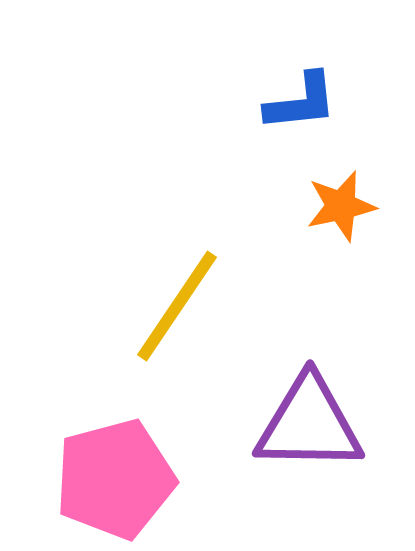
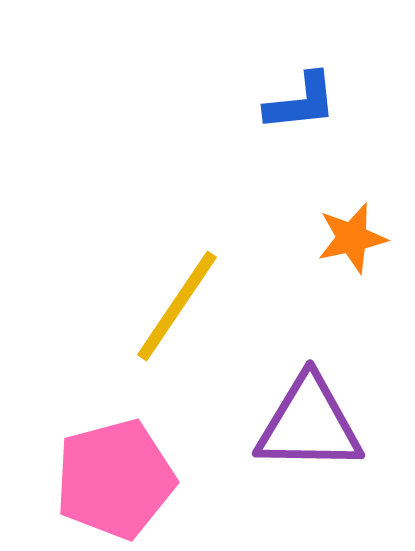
orange star: moved 11 px right, 32 px down
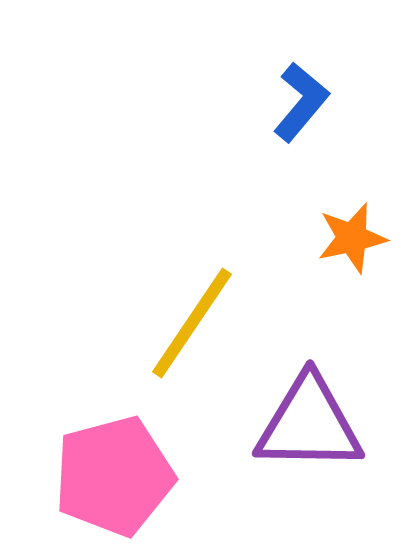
blue L-shape: rotated 44 degrees counterclockwise
yellow line: moved 15 px right, 17 px down
pink pentagon: moved 1 px left, 3 px up
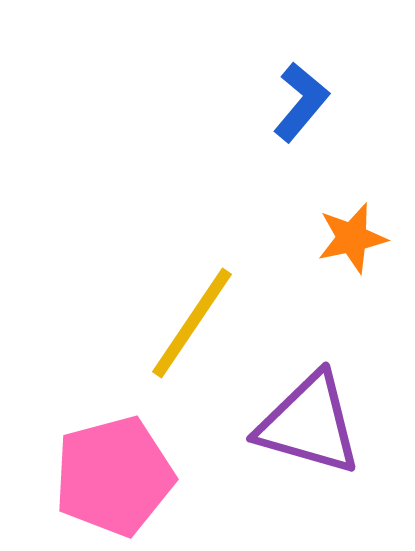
purple triangle: rotated 15 degrees clockwise
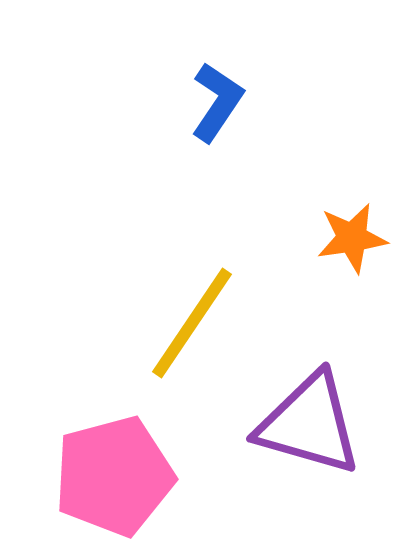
blue L-shape: moved 84 px left; rotated 6 degrees counterclockwise
orange star: rotated 4 degrees clockwise
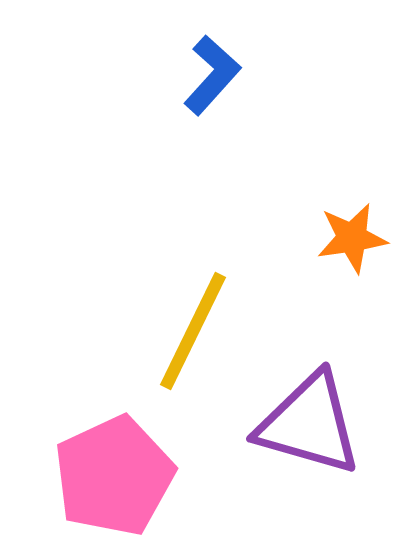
blue L-shape: moved 5 px left, 27 px up; rotated 8 degrees clockwise
yellow line: moved 1 px right, 8 px down; rotated 8 degrees counterclockwise
pink pentagon: rotated 10 degrees counterclockwise
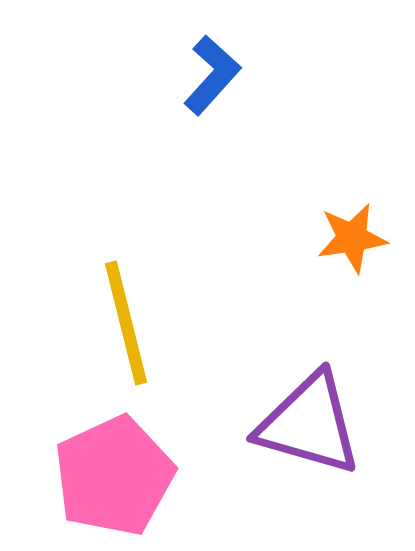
yellow line: moved 67 px left, 8 px up; rotated 40 degrees counterclockwise
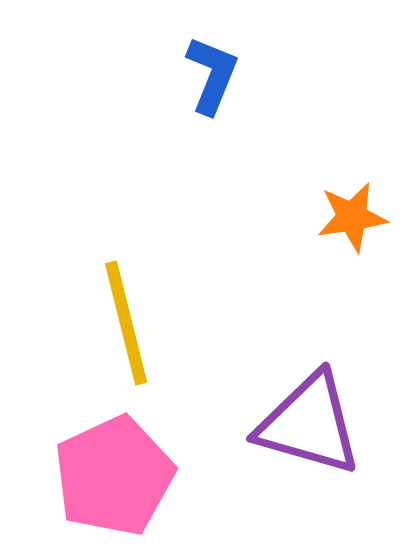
blue L-shape: rotated 20 degrees counterclockwise
orange star: moved 21 px up
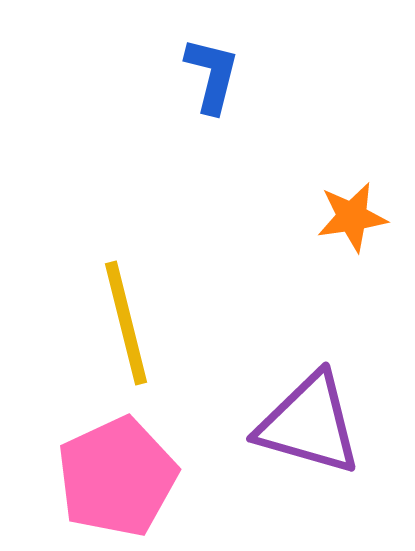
blue L-shape: rotated 8 degrees counterclockwise
pink pentagon: moved 3 px right, 1 px down
